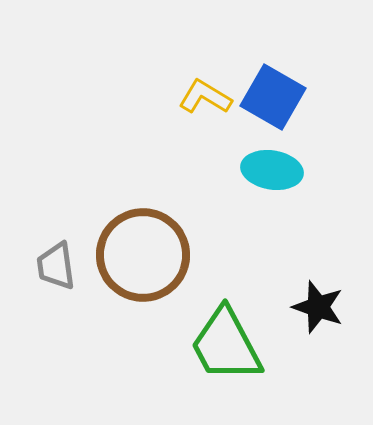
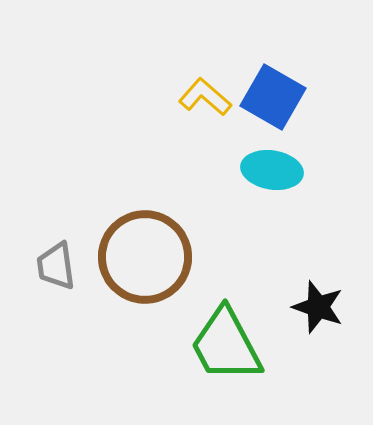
yellow L-shape: rotated 10 degrees clockwise
brown circle: moved 2 px right, 2 px down
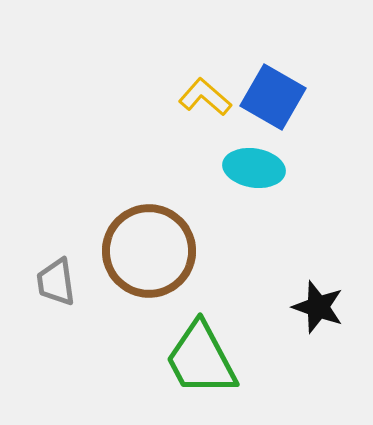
cyan ellipse: moved 18 px left, 2 px up
brown circle: moved 4 px right, 6 px up
gray trapezoid: moved 16 px down
green trapezoid: moved 25 px left, 14 px down
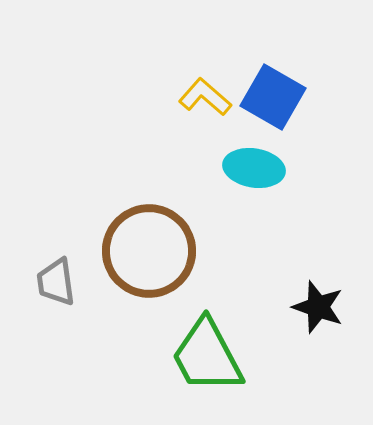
green trapezoid: moved 6 px right, 3 px up
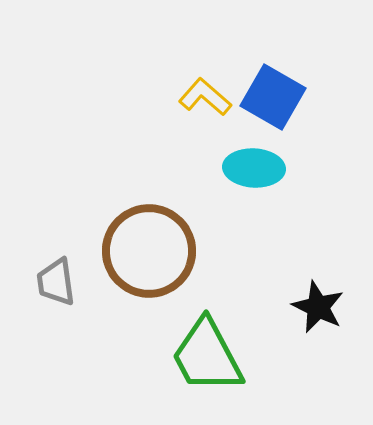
cyan ellipse: rotated 6 degrees counterclockwise
black star: rotated 6 degrees clockwise
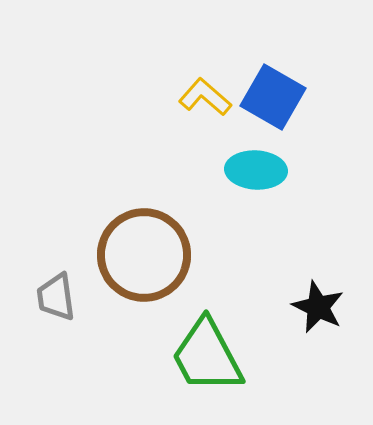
cyan ellipse: moved 2 px right, 2 px down
brown circle: moved 5 px left, 4 px down
gray trapezoid: moved 15 px down
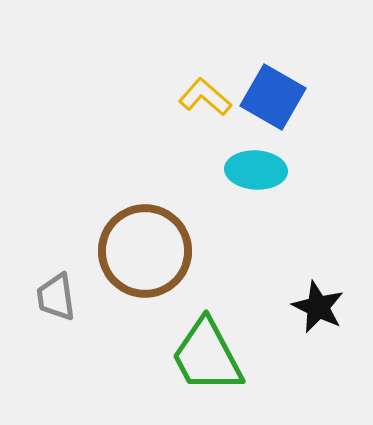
brown circle: moved 1 px right, 4 px up
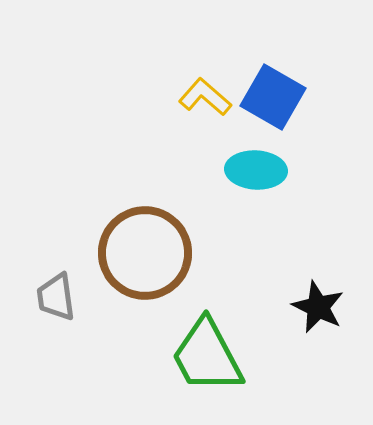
brown circle: moved 2 px down
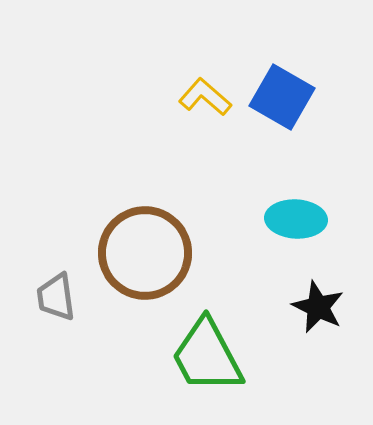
blue square: moved 9 px right
cyan ellipse: moved 40 px right, 49 px down
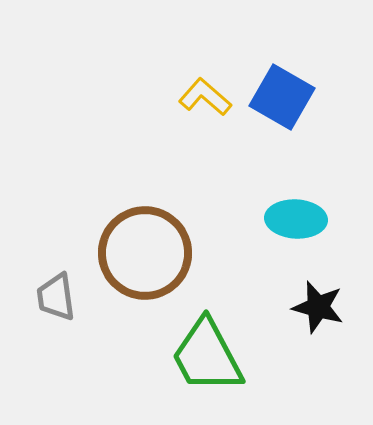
black star: rotated 10 degrees counterclockwise
